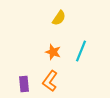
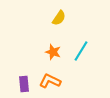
cyan line: rotated 10 degrees clockwise
orange L-shape: rotated 80 degrees clockwise
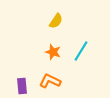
yellow semicircle: moved 3 px left, 3 px down
purple rectangle: moved 2 px left, 2 px down
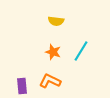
yellow semicircle: rotated 63 degrees clockwise
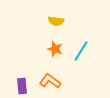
orange star: moved 2 px right, 3 px up
orange L-shape: rotated 10 degrees clockwise
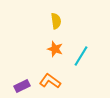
yellow semicircle: rotated 105 degrees counterclockwise
cyan line: moved 5 px down
purple rectangle: rotated 70 degrees clockwise
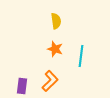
cyan line: rotated 25 degrees counterclockwise
orange L-shape: rotated 100 degrees clockwise
purple rectangle: rotated 56 degrees counterclockwise
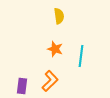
yellow semicircle: moved 3 px right, 5 px up
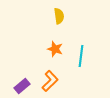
purple rectangle: rotated 42 degrees clockwise
